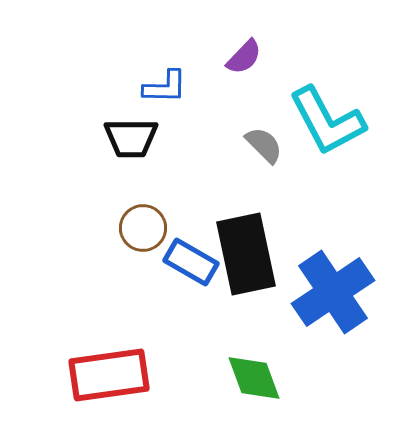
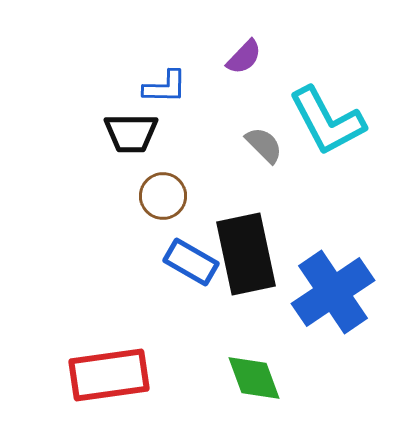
black trapezoid: moved 5 px up
brown circle: moved 20 px right, 32 px up
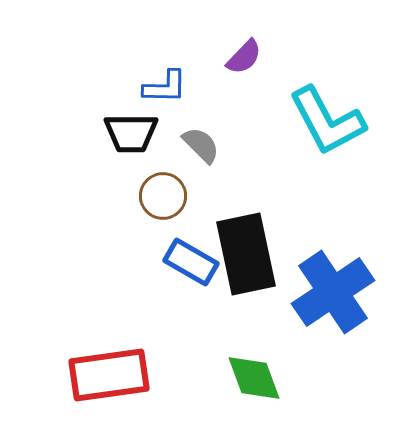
gray semicircle: moved 63 px left
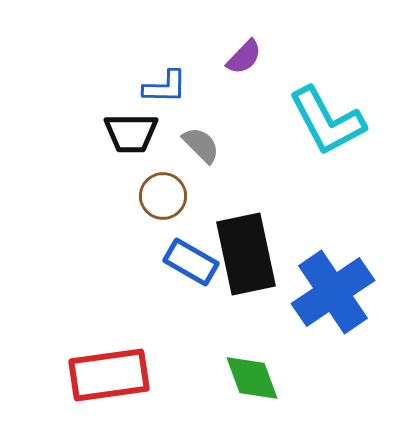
green diamond: moved 2 px left
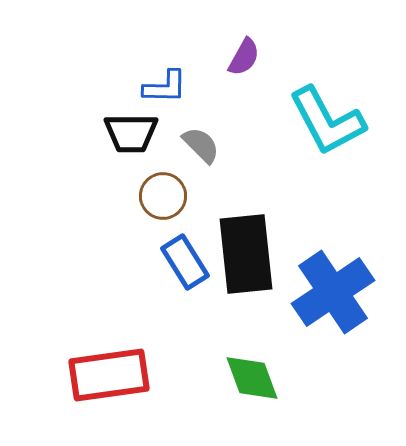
purple semicircle: rotated 15 degrees counterclockwise
black rectangle: rotated 6 degrees clockwise
blue rectangle: moved 6 px left; rotated 28 degrees clockwise
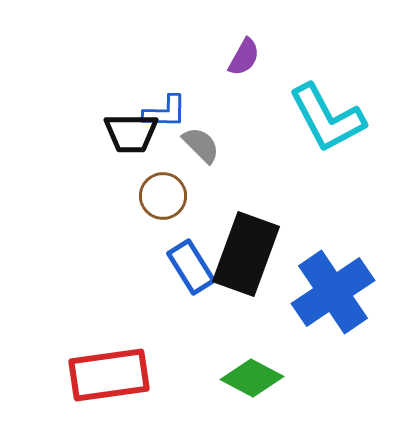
blue L-shape: moved 25 px down
cyan L-shape: moved 3 px up
black rectangle: rotated 26 degrees clockwise
blue rectangle: moved 6 px right, 5 px down
green diamond: rotated 42 degrees counterclockwise
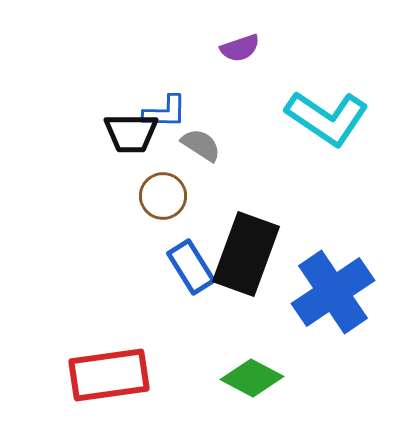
purple semicircle: moved 4 px left, 9 px up; rotated 42 degrees clockwise
cyan L-shape: rotated 28 degrees counterclockwise
gray semicircle: rotated 12 degrees counterclockwise
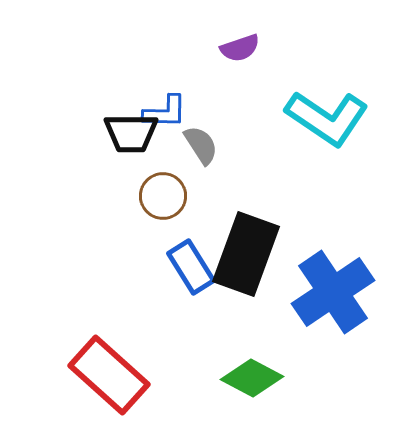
gray semicircle: rotated 24 degrees clockwise
red rectangle: rotated 50 degrees clockwise
